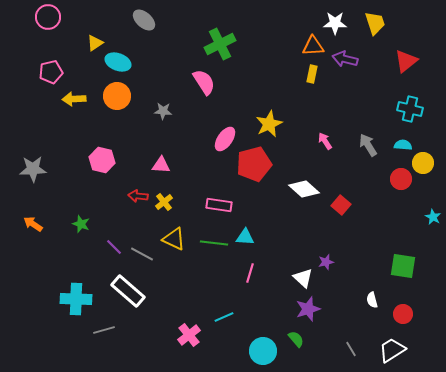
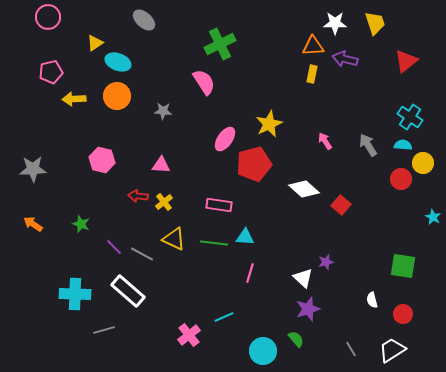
cyan cross at (410, 109): moved 8 px down; rotated 20 degrees clockwise
cyan cross at (76, 299): moved 1 px left, 5 px up
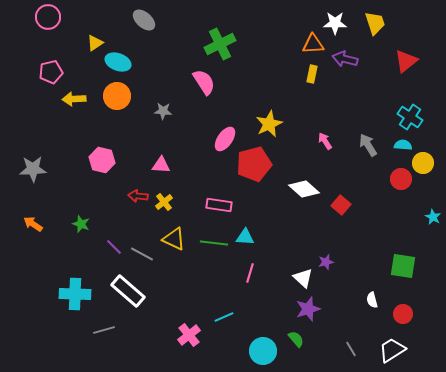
orange triangle at (313, 46): moved 2 px up
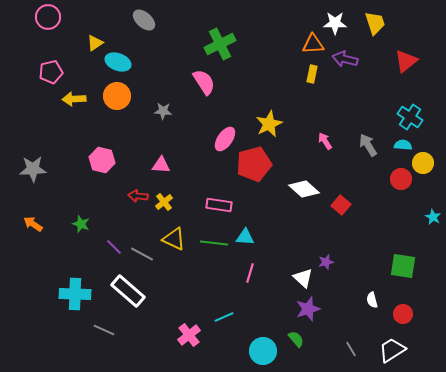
gray line at (104, 330): rotated 40 degrees clockwise
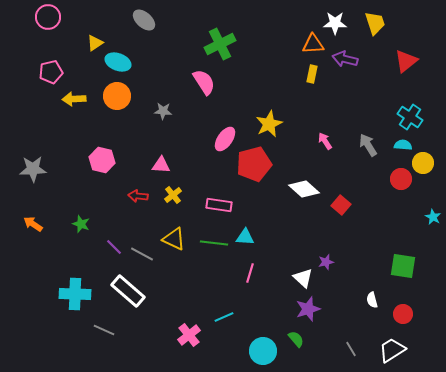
yellow cross at (164, 202): moved 9 px right, 7 px up
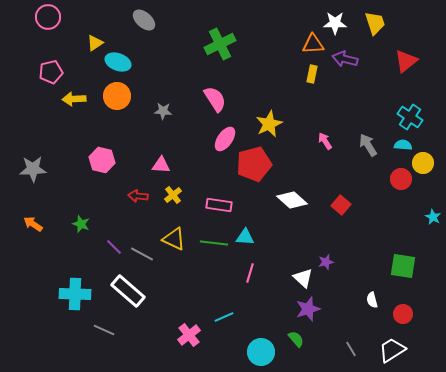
pink semicircle at (204, 82): moved 11 px right, 17 px down
white diamond at (304, 189): moved 12 px left, 11 px down
cyan circle at (263, 351): moved 2 px left, 1 px down
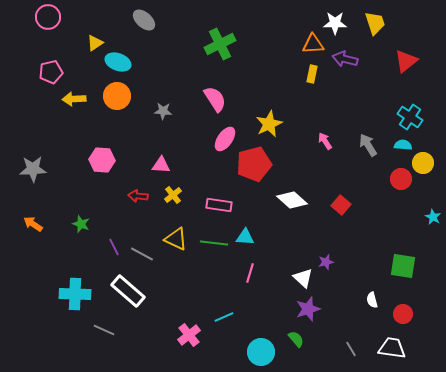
pink hexagon at (102, 160): rotated 10 degrees counterclockwise
yellow triangle at (174, 239): moved 2 px right
purple line at (114, 247): rotated 18 degrees clockwise
white trapezoid at (392, 350): moved 2 px up; rotated 40 degrees clockwise
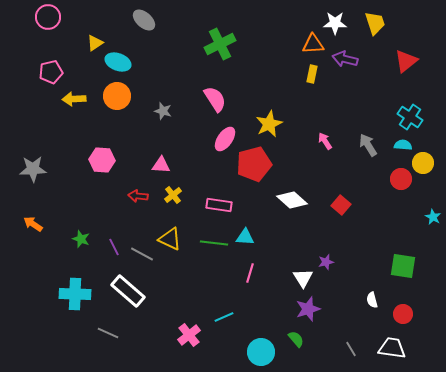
gray star at (163, 111): rotated 12 degrees clockwise
green star at (81, 224): moved 15 px down
yellow triangle at (176, 239): moved 6 px left
white triangle at (303, 278): rotated 15 degrees clockwise
gray line at (104, 330): moved 4 px right, 3 px down
